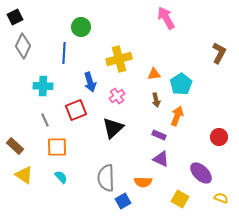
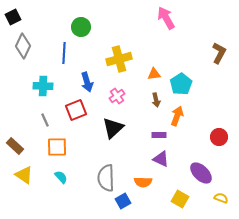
black square: moved 2 px left
blue arrow: moved 3 px left
purple rectangle: rotated 24 degrees counterclockwise
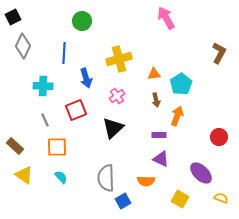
green circle: moved 1 px right, 6 px up
blue arrow: moved 1 px left, 4 px up
orange semicircle: moved 3 px right, 1 px up
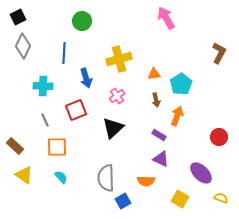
black square: moved 5 px right
purple rectangle: rotated 32 degrees clockwise
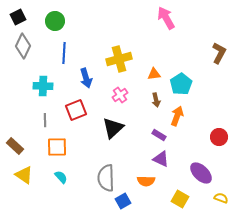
green circle: moved 27 px left
pink cross: moved 3 px right, 1 px up
gray line: rotated 24 degrees clockwise
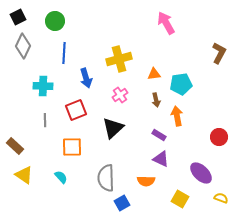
pink arrow: moved 5 px down
cyan pentagon: rotated 25 degrees clockwise
orange arrow: rotated 30 degrees counterclockwise
orange square: moved 15 px right
blue square: moved 1 px left, 2 px down
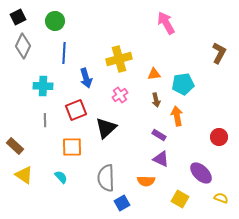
cyan pentagon: moved 2 px right
black triangle: moved 7 px left
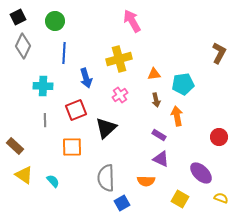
pink arrow: moved 34 px left, 2 px up
cyan semicircle: moved 8 px left, 4 px down
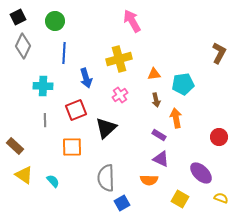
orange arrow: moved 1 px left, 2 px down
orange semicircle: moved 3 px right, 1 px up
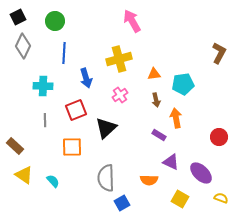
purple triangle: moved 10 px right, 3 px down
